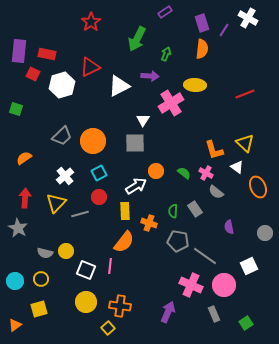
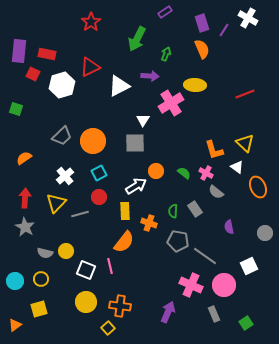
orange semicircle at (202, 49): rotated 30 degrees counterclockwise
gray star at (18, 228): moved 7 px right, 1 px up
pink line at (110, 266): rotated 21 degrees counterclockwise
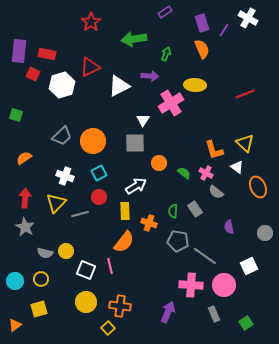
green arrow at (137, 39): moved 3 px left; rotated 55 degrees clockwise
green square at (16, 109): moved 6 px down
orange circle at (156, 171): moved 3 px right, 8 px up
white cross at (65, 176): rotated 30 degrees counterclockwise
pink cross at (191, 285): rotated 20 degrees counterclockwise
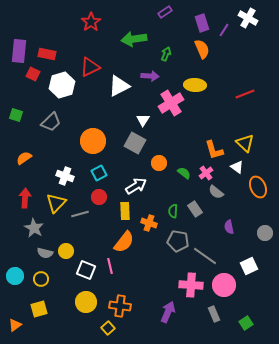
gray trapezoid at (62, 136): moved 11 px left, 14 px up
gray square at (135, 143): rotated 30 degrees clockwise
pink cross at (206, 173): rotated 24 degrees clockwise
gray star at (25, 227): moved 9 px right, 1 px down
cyan circle at (15, 281): moved 5 px up
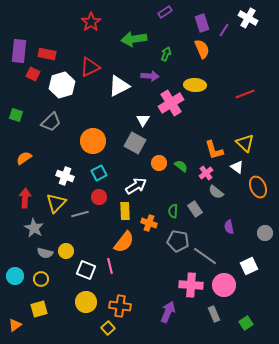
green semicircle at (184, 173): moved 3 px left, 7 px up
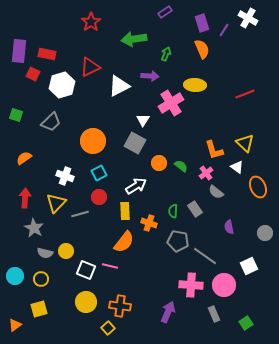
pink line at (110, 266): rotated 63 degrees counterclockwise
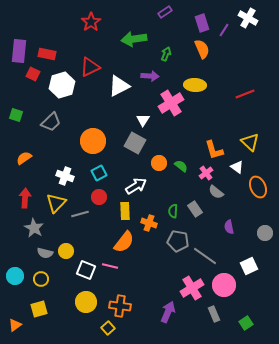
yellow triangle at (245, 143): moved 5 px right, 1 px up
pink cross at (191, 285): moved 1 px right, 3 px down; rotated 35 degrees counterclockwise
